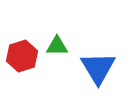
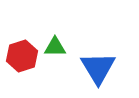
green triangle: moved 2 px left, 1 px down
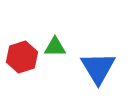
red hexagon: moved 1 px down
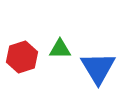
green triangle: moved 5 px right, 2 px down
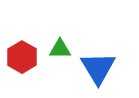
red hexagon: rotated 12 degrees counterclockwise
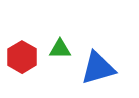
blue triangle: rotated 45 degrees clockwise
